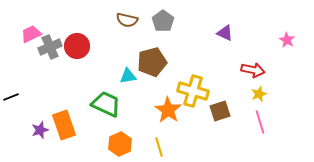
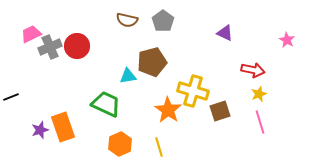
orange rectangle: moved 1 px left, 2 px down
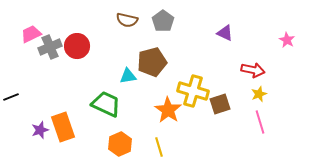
brown square: moved 7 px up
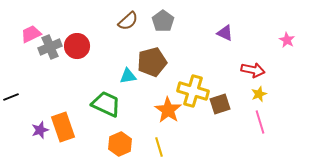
brown semicircle: moved 1 px right, 1 px down; rotated 55 degrees counterclockwise
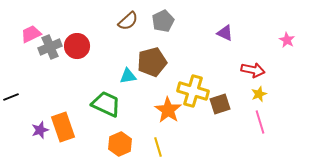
gray pentagon: rotated 10 degrees clockwise
yellow line: moved 1 px left
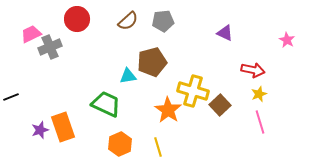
gray pentagon: rotated 20 degrees clockwise
red circle: moved 27 px up
brown square: moved 1 px down; rotated 25 degrees counterclockwise
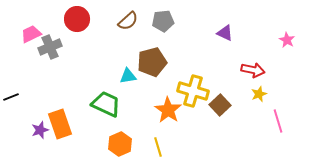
pink line: moved 18 px right, 1 px up
orange rectangle: moved 3 px left, 3 px up
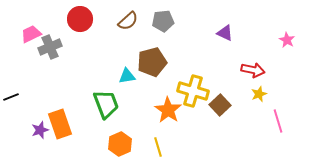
red circle: moved 3 px right
cyan triangle: moved 1 px left
green trapezoid: rotated 44 degrees clockwise
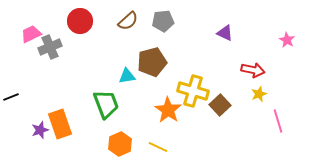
red circle: moved 2 px down
yellow line: rotated 48 degrees counterclockwise
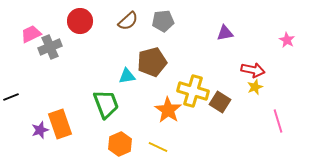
purple triangle: rotated 36 degrees counterclockwise
yellow star: moved 4 px left, 7 px up
brown square: moved 3 px up; rotated 15 degrees counterclockwise
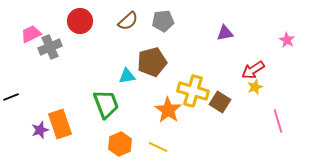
red arrow: rotated 135 degrees clockwise
